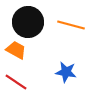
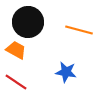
orange line: moved 8 px right, 5 px down
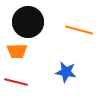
orange trapezoid: moved 1 px right, 1 px down; rotated 150 degrees clockwise
red line: rotated 20 degrees counterclockwise
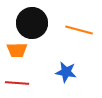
black circle: moved 4 px right, 1 px down
orange trapezoid: moved 1 px up
red line: moved 1 px right, 1 px down; rotated 10 degrees counterclockwise
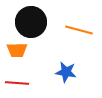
black circle: moved 1 px left, 1 px up
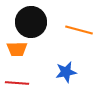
orange trapezoid: moved 1 px up
blue star: rotated 20 degrees counterclockwise
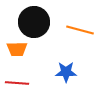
black circle: moved 3 px right
orange line: moved 1 px right
blue star: rotated 10 degrees clockwise
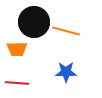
orange line: moved 14 px left, 1 px down
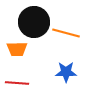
orange line: moved 2 px down
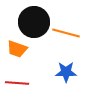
orange trapezoid: rotated 20 degrees clockwise
